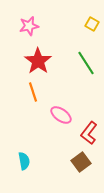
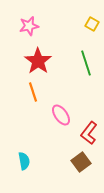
green line: rotated 15 degrees clockwise
pink ellipse: rotated 20 degrees clockwise
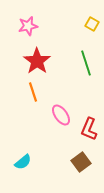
pink star: moved 1 px left
red star: moved 1 px left
red L-shape: moved 4 px up; rotated 15 degrees counterclockwise
cyan semicircle: moved 1 px left, 1 px down; rotated 60 degrees clockwise
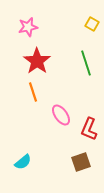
pink star: moved 1 px down
brown square: rotated 18 degrees clockwise
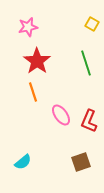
red L-shape: moved 8 px up
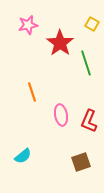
pink star: moved 2 px up
red star: moved 23 px right, 18 px up
orange line: moved 1 px left
pink ellipse: rotated 25 degrees clockwise
cyan semicircle: moved 6 px up
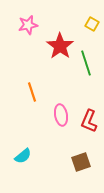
red star: moved 3 px down
